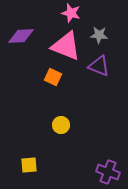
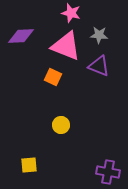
purple cross: rotated 10 degrees counterclockwise
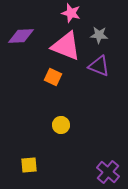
purple cross: rotated 30 degrees clockwise
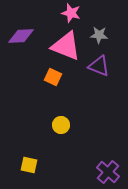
yellow square: rotated 18 degrees clockwise
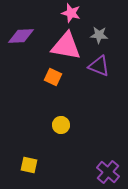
pink triangle: rotated 12 degrees counterclockwise
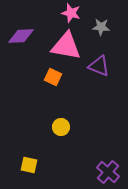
gray star: moved 2 px right, 8 px up
yellow circle: moved 2 px down
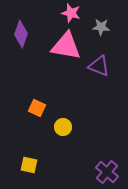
purple diamond: moved 2 px up; rotated 68 degrees counterclockwise
orange square: moved 16 px left, 31 px down
yellow circle: moved 2 px right
purple cross: moved 1 px left
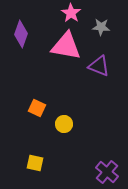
pink star: rotated 18 degrees clockwise
yellow circle: moved 1 px right, 3 px up
yellow square: moved 6 px right, 2 px up
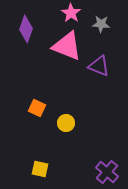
gray star: moved 3 px up
purple diamond: moved 5 px right, 5 px up
pink triangle: moved 1 px right; rotated 12 degrees clockwise
yellow circle: moved 2 px right, 1 px up
yellow square: moved 5 px right, 6 px down
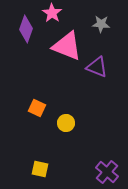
pink star: moved 19 px left
purple triangle: moved 2 px left, 1 px down
